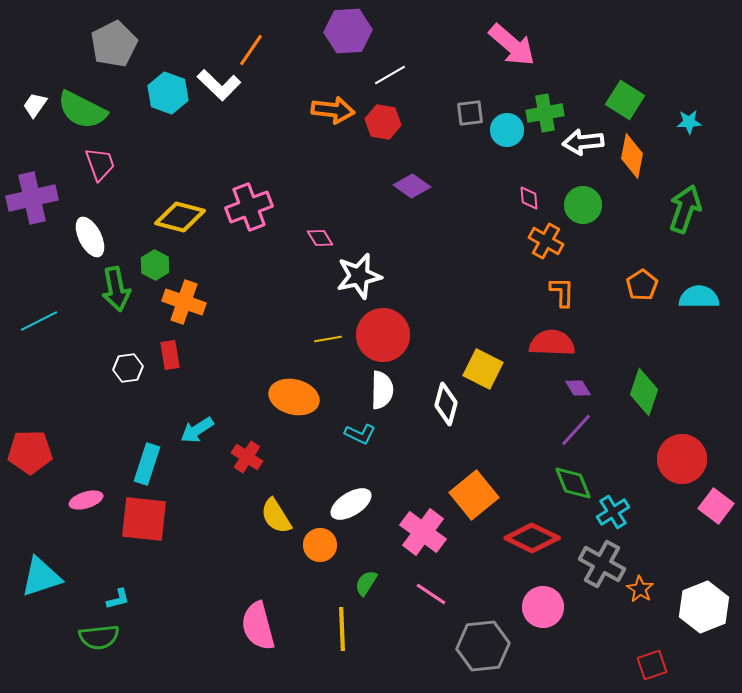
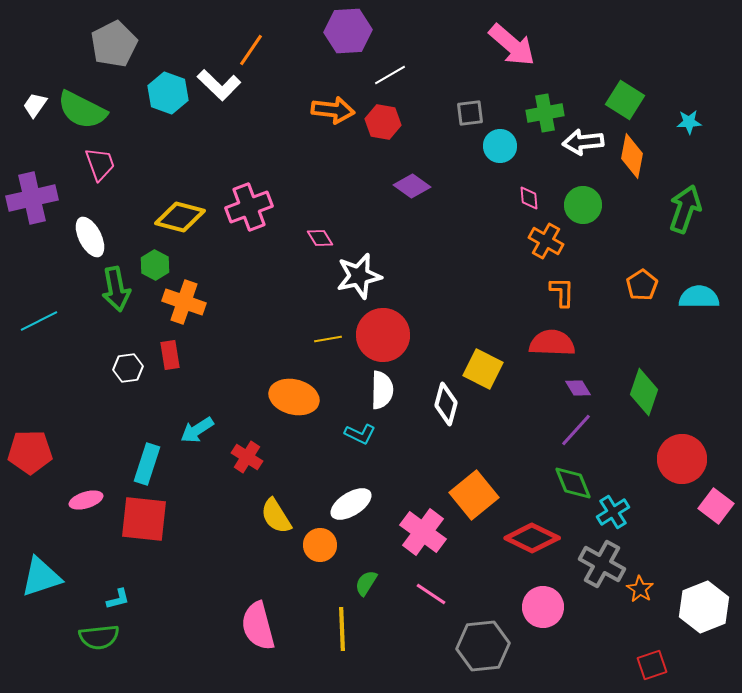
cyan circle at (507, 130): moved 7 px left, 16 px down
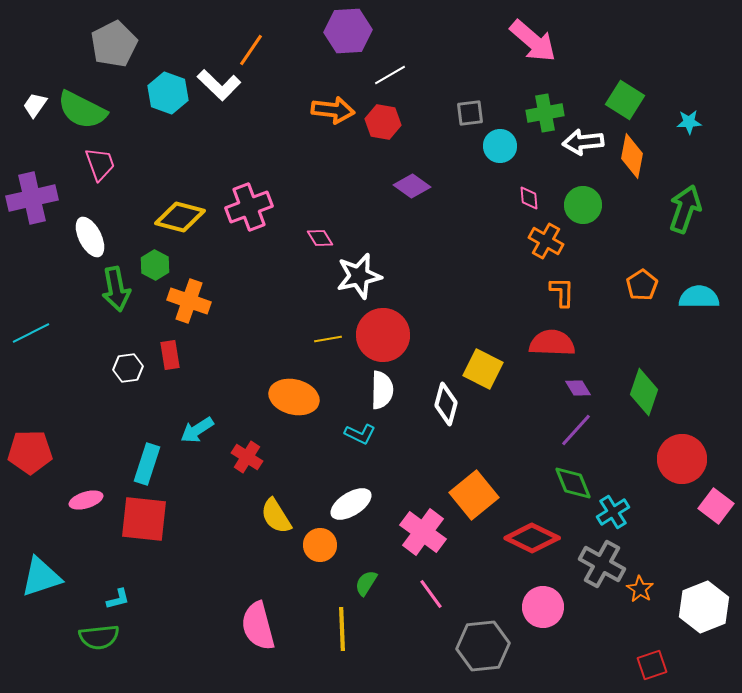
pink arrow at (512, 45): moved 21 px right, 4 px up
orange cross at (184, 302): moved 5 px right, 1 px up
cyan line at (39, 321): moved 8 px left, 12 px down
pink line at (431, 594): rotated 20 degrees clockwise
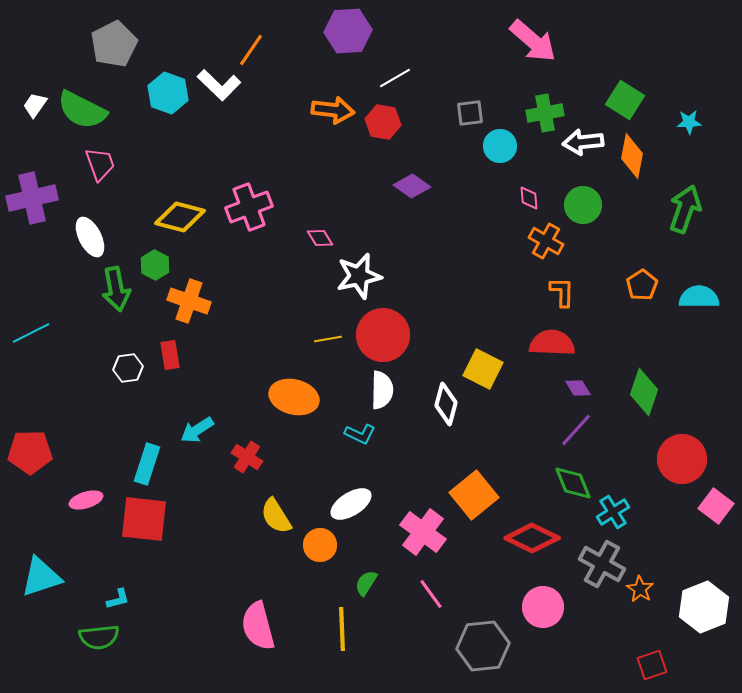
white line at (390, 75): moved 5 px right, 3 px down
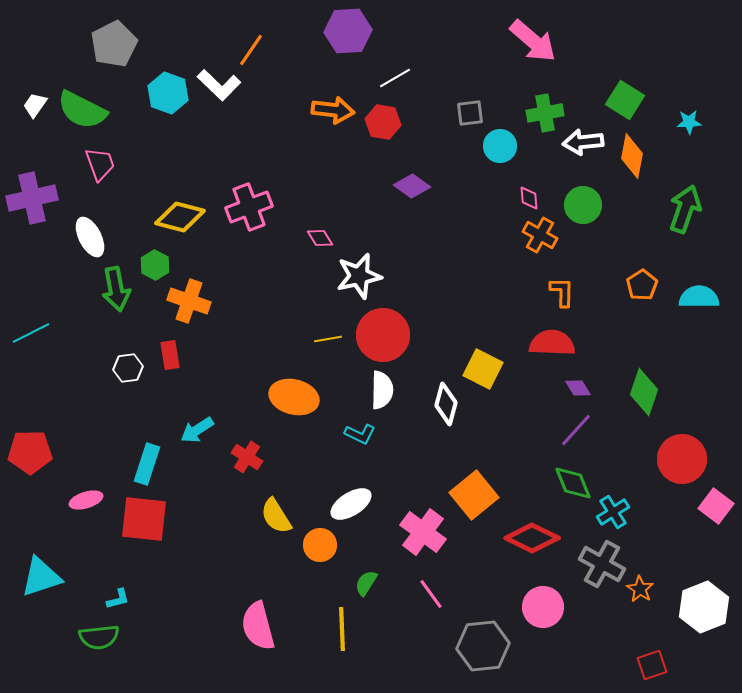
orange cross at (546, 241): moved 6 px left, 6 px up
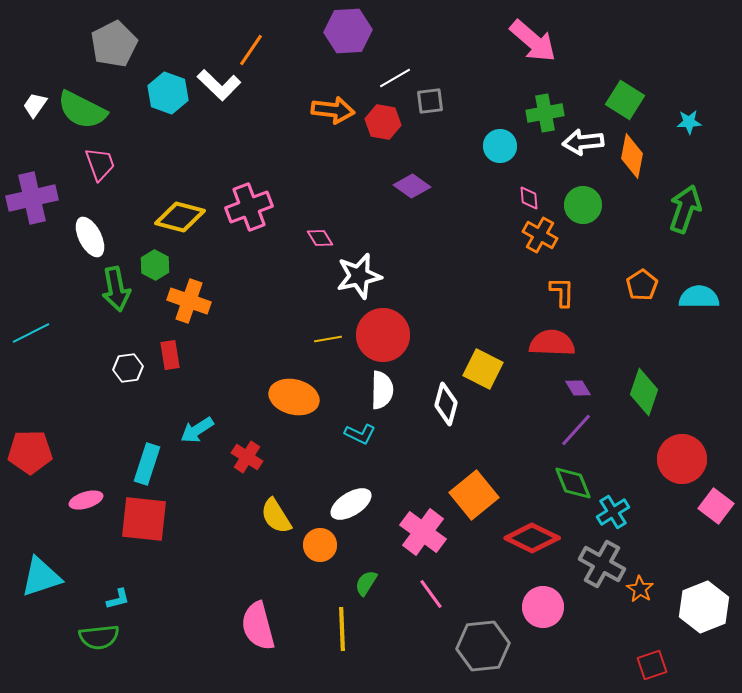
gray square at (470, 113): moved 40 px left, 12 px up
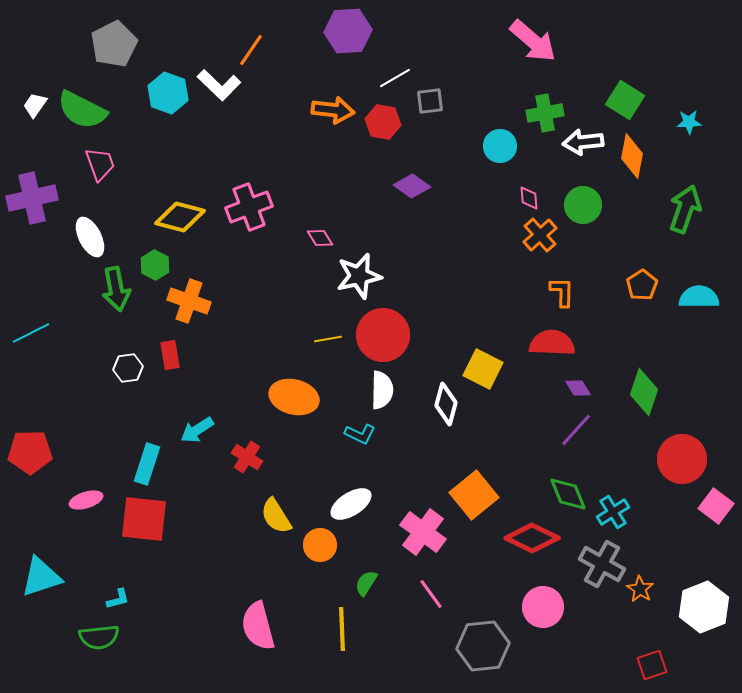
orange cross at (540, 235): rotated 20 degrees clockwise
green diamond at (573, 483): moved 5 px left, 11 px down
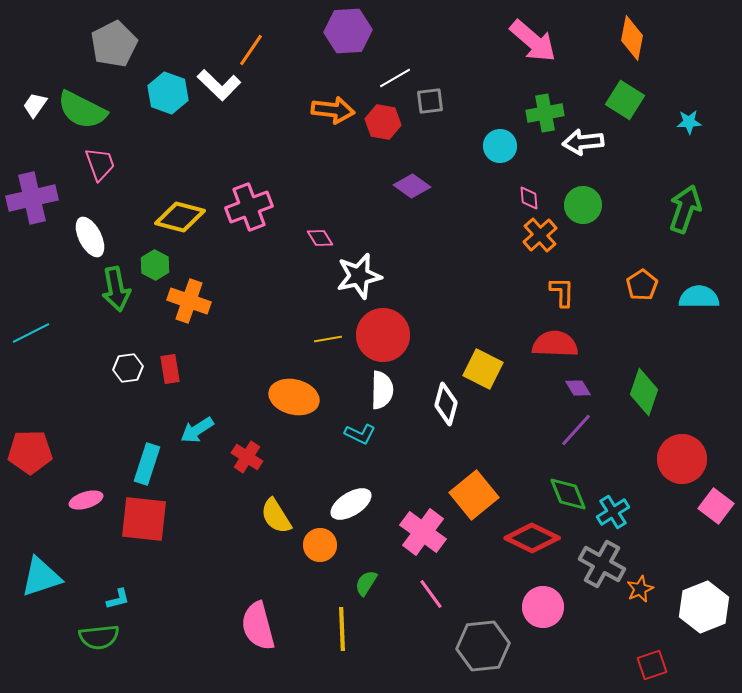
orange diamond at (632, 156): moved 118 px up
red semicircle at (552, 343): moved 3 px right, 1 px down
red rectangle at (170, 355): moved 14 px down
orange star at (640, 589): rotated 16 degrees clockwise
